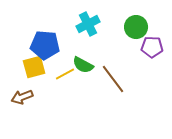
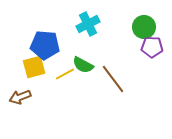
green circle: moved 8 px right
brown arrow: moved 2 px left
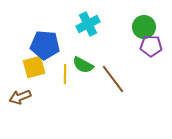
purple pentagon: moved 1 px left, 1 px up
yellow line: rotated 60 degrees counterclockwise
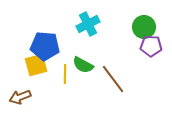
blue pentagon: moved 1 px down
yellow square: moved 2 px right, 2 px up
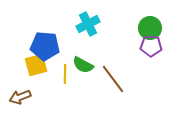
green circle: moved 6 px right, 1 px down
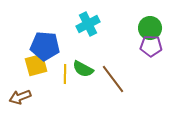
green semicircle: moved 4 px down
